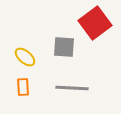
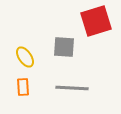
red square: moved 1 px right, 2 px up; rotated 20 degrees clockwise
yellow ellipse: rotated 15 degrees clockwise
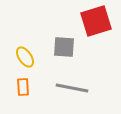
gray line: rotated 8 degrees clockwise
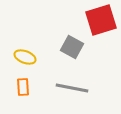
red square: moved 5 px right, 1 px up
gray square: moved 8 px right; rotated 25 degrees clockwise
yellow ellipse: rotated 35 degrees counterclockwise
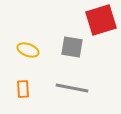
gray square: rotated 20 degrees counterclockwise
yellow ellipse: moved 3 px right, 7 px up
orange rectangle: moved 2 px down
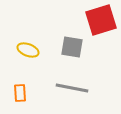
orange rectangle: moved 3 px left, 4 px down
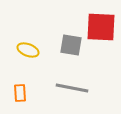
red square: moved 7 px down; rotated 20 degrees clockwise
gray square: moved 1 px left, 2 px up
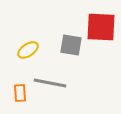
yellow ellipse: rotated 55 degrees counterclockwise
gray line: moved 22 px left, 5 px up
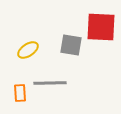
gray line: rotated 12 degrees counterclockwise
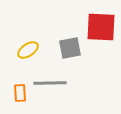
gray square: moved 1 px left, 3 px down; rotated 20 degrees counterclockwise
